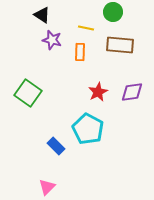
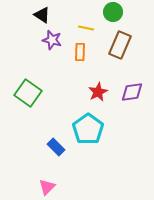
brown rectangle: rotated 72 degrees counterclockwise
cyan pentagon: rotated 8 degrees clockwise
blue rectangle: moved 1 px down
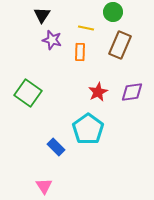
black triangle: rotated 30 degrees clockwise
pink triangle: moved 3 px left, 1 px up; rotated 18 degrees counterclockwise
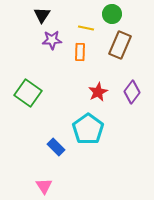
green circle: moved 1 px left, 2 px down
purple star: rotated 18 degrees counterclockwise
purple diamond: rotated 45 degrees counterclockwise
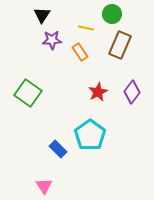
orange rectangle: rotated 36 degrees counterclockwise
cyan pentagon: moved 2 px right, 6 px down
blue rectangle: moved 2 px right, 2 px down
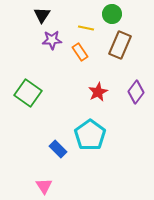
purple diamond: moved 4 px right
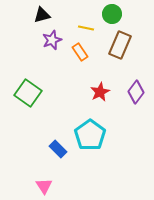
black triangle: rotated 42 degrees clockwise
purple star: rotated 18 degrees counterclockwise
red star: moved 2 px right
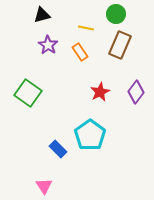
green circle: moved 4 px right
purple star: moved 4 px left, 5 px down; rotated 18 degrees counterclockwise
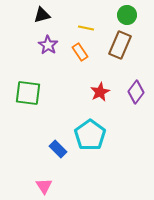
green circle: moved 11 px right, 1 px down
green square: rotated 28 degrees counterclockwise
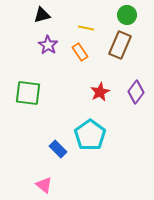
pink triangle: moved 1 px up; rotated 18 degrees counterclockwise
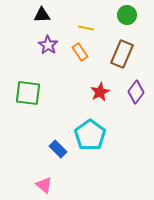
black triangle: rotated 12 degrees clockwise
brown rectangle: moved 2 px right, 9 px down
